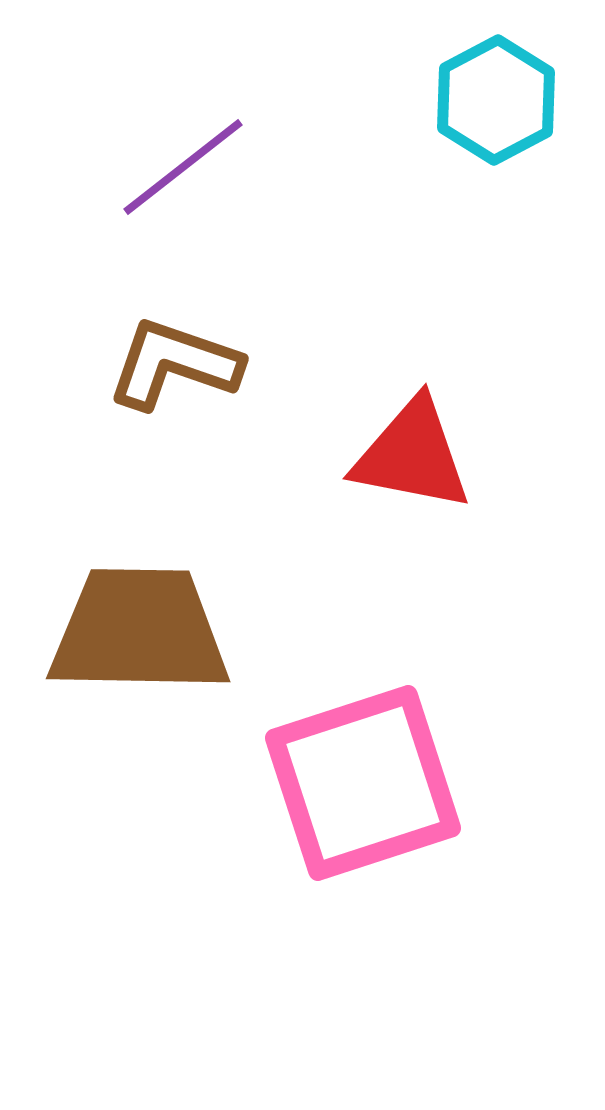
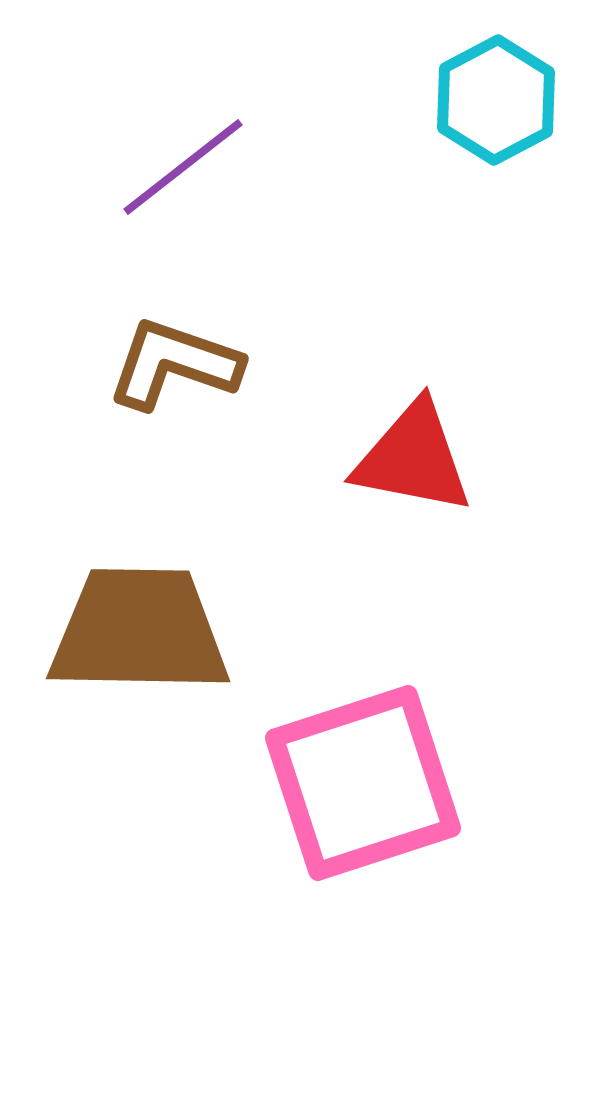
red triangle: moved 1 px right, 3 px down
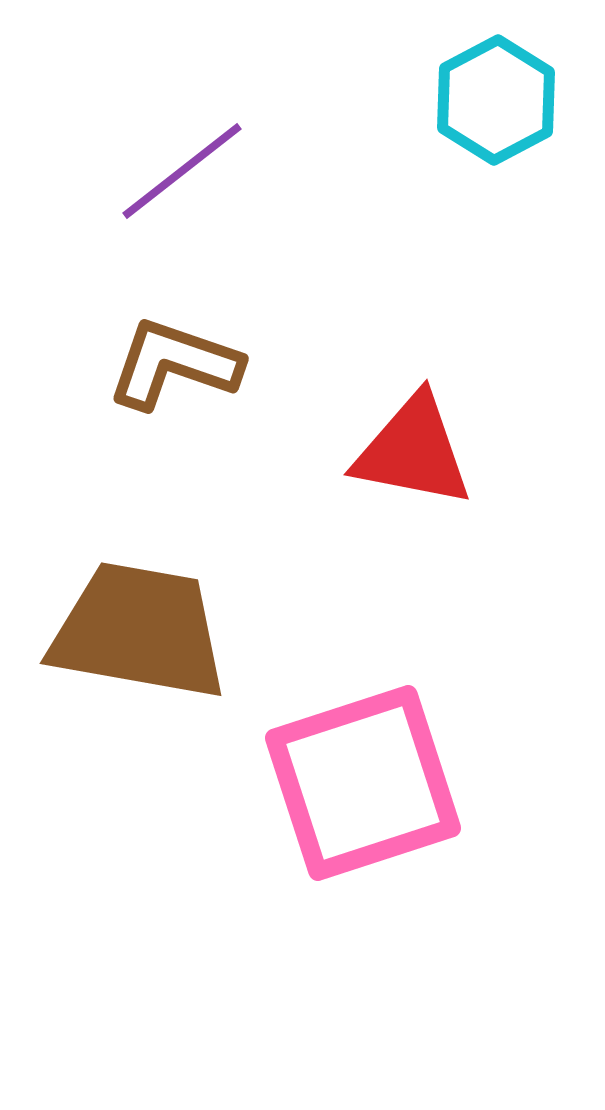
purple line: moved 1 px left, 4 px down
red triangle: moved 7 px up
brown trapezoid: rotated 9 degrees clockwise
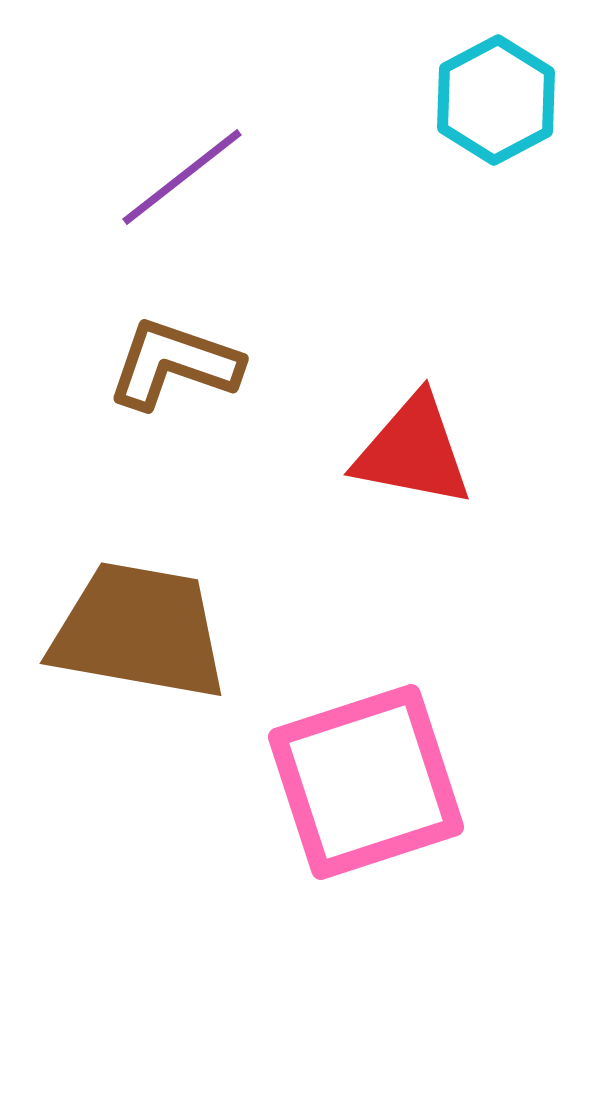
purple line: moved 6 px down
pink square: moved 3 px right, 1 px up
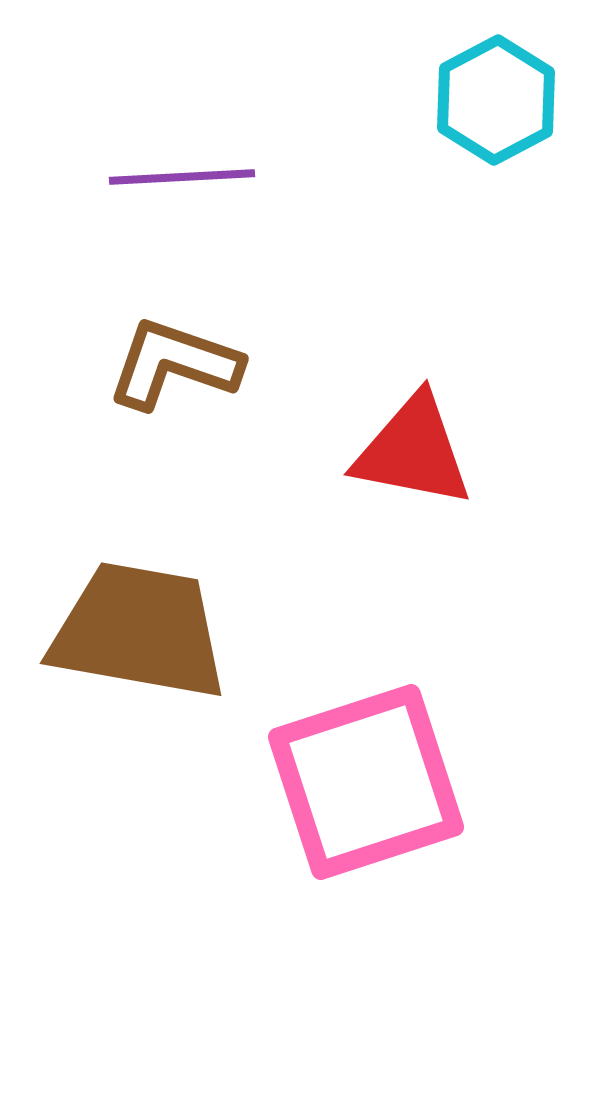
purple line: rotated 35 degrees clockwise
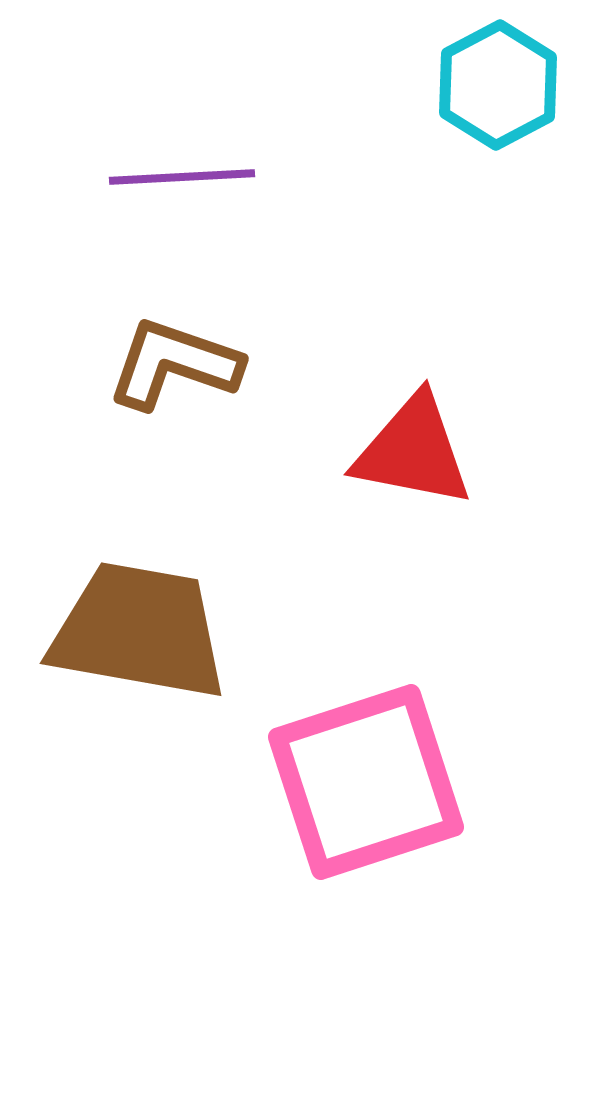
cyan hexagon: moved 2 px right, 15 px up
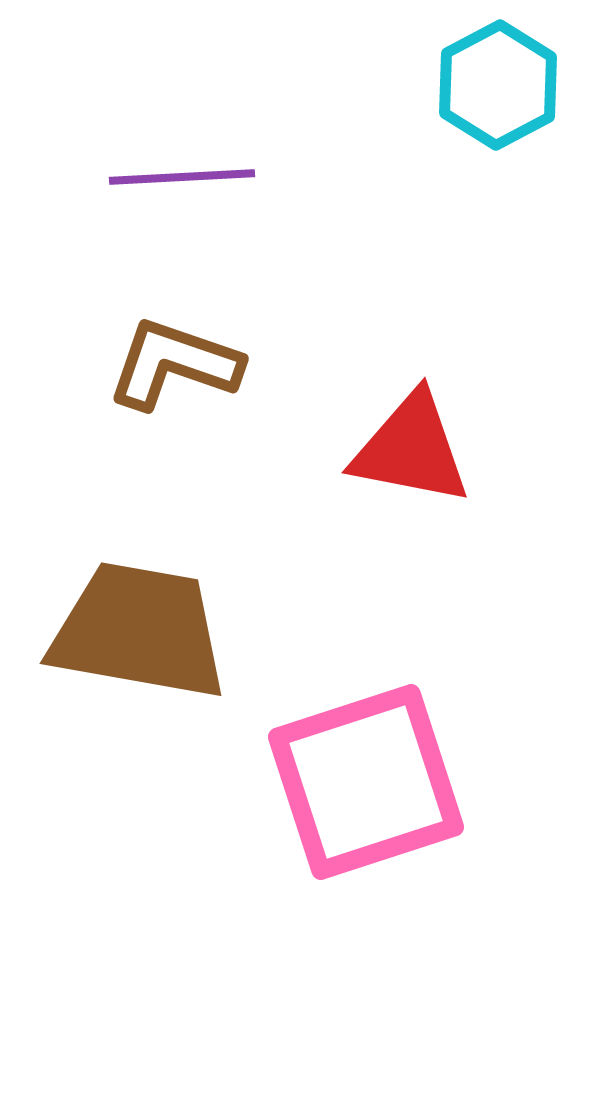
red triangle: moved 2 px left, 2 px up
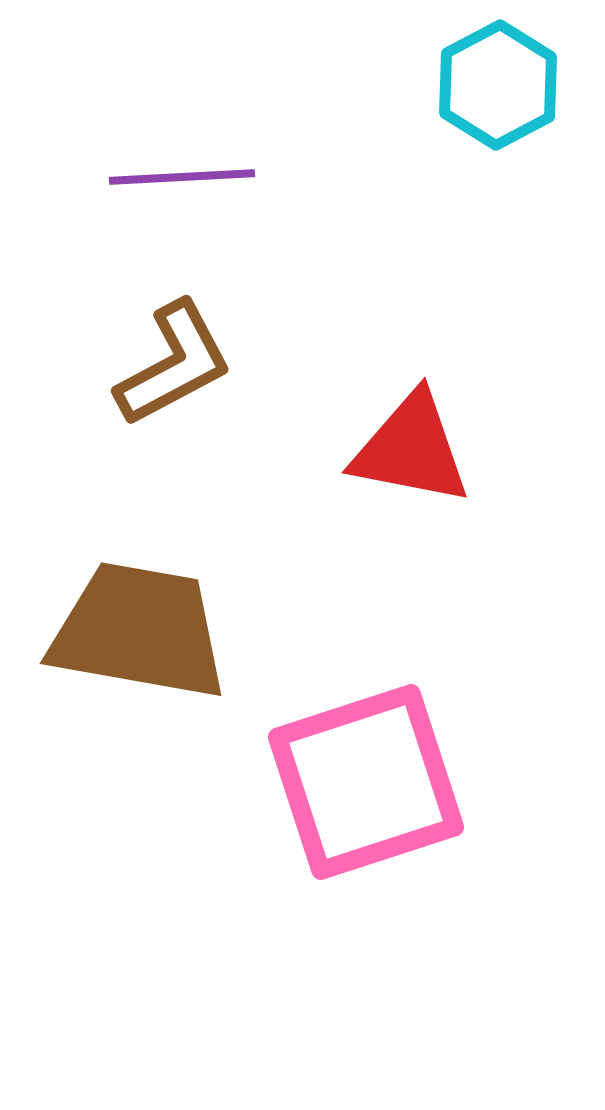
brown L-shape: rotated 133 degrees clockwise
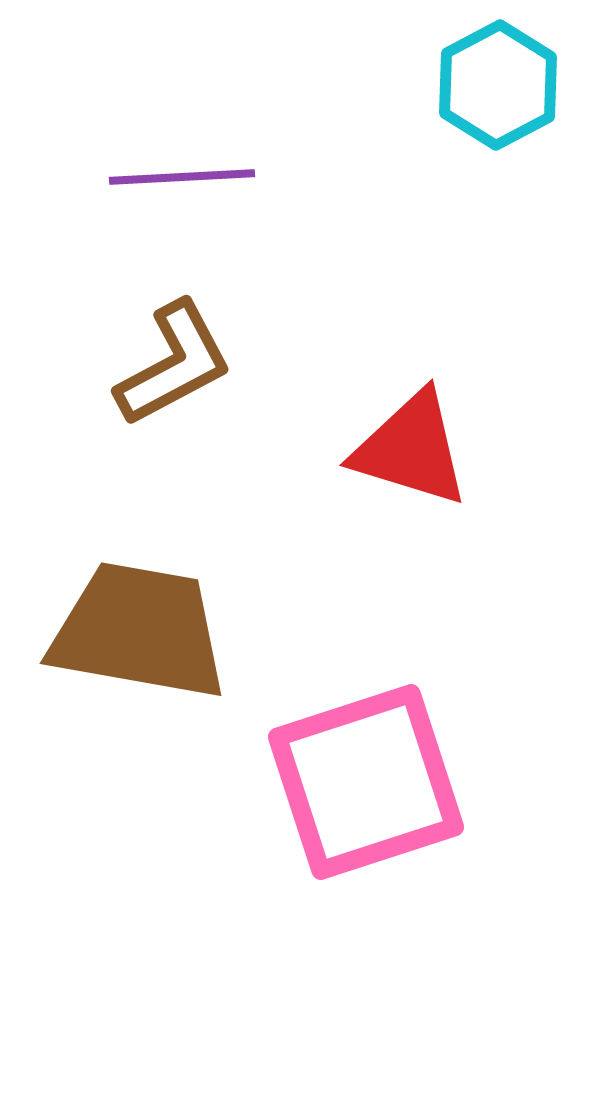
red triangle: rotated 6 degrees clockwise
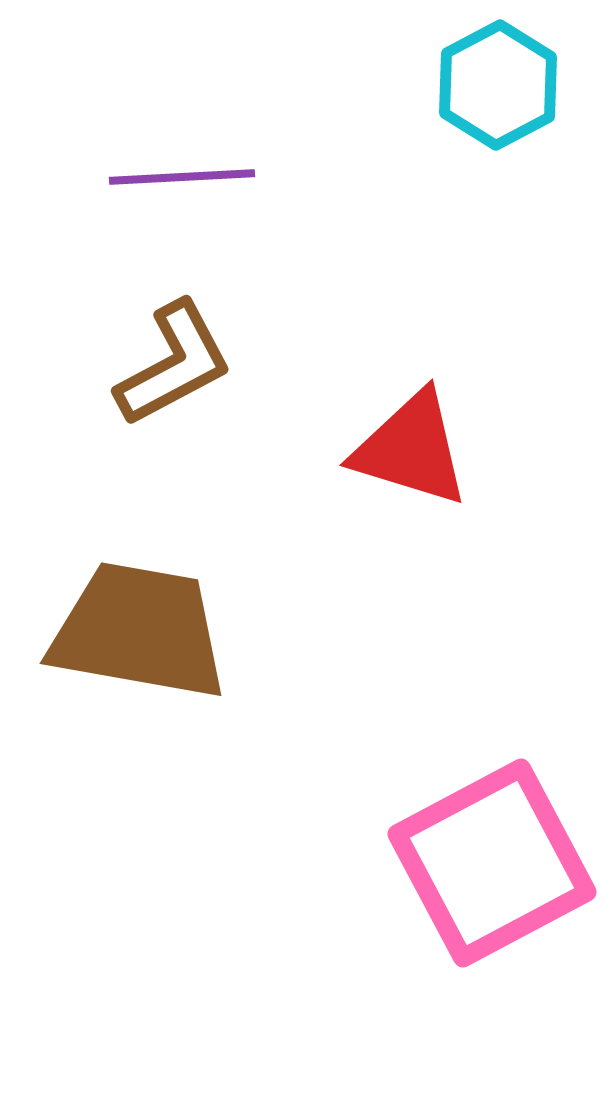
pink square: moved 126 px right, 81 px down; rotated 10 degrees counterclockwise
